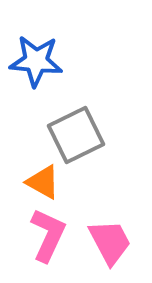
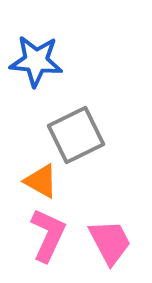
orange triangle: moved 2 px left, 1 px up
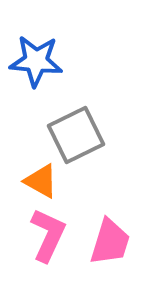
pink trapezoid: rotated 45 degrees clockwise
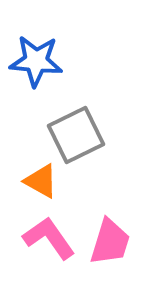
pink L-shape: moved 1 px right, 3 px down; rotated 60 degrees counterclockwise
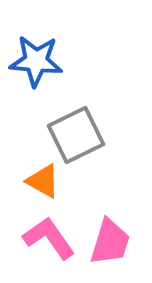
orange triangle: moved 2 px right
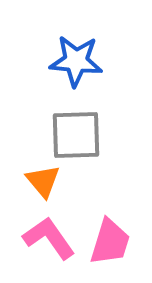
blue star: moved 40 px right
gray square: rotated 24 degrees clockwise
orange triangle: rotated 21 degrees clockwise
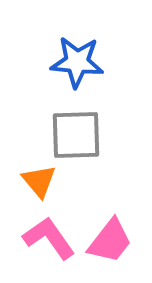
blue star: moved 1 px right, 1 px down
orange triangle: moved 4 px left
pink trapezoid: moved 1 px up; rotated 21 degrees clockwise
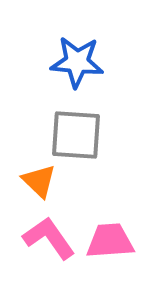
gray square: rotated 6 degrees clockwise
orange triangle: rotated 6 degrees counterclockwise
pink trapezoid: rotated 132 degrees counterclockwise
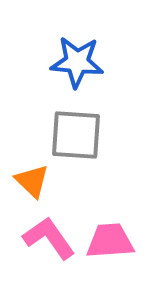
orange triangle: moved 7 px left
